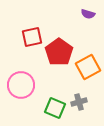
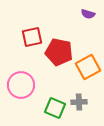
red pentagon: rotated 24 degrees counterclockwise
gray cross: rotated 14 degrees clockwise
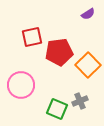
purple semicircle: rotated 48 degrees counterclockwise
red pentagon: rotated 20 degrees counterclockwise
orange square: moved 2 px up; rotated 15 degrees counterclockwise
gray cross: moved 1 px right, 1 px up; rotated 21 degrees counterclockwise
green square: moved 2 px right, 1 px down
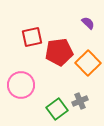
purple semicircle: moved 9 px down; rotated 104 degrees counterclockwise
orange square: moved 2 px up
green square: rotated 30 degrees clockwise
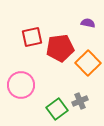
purple semicircle: rotated 32 degrees counterclockwise
red pentagon: moved 1 px right, 4 px up
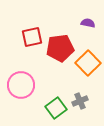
green square: moved 1 px left, 1 px up
